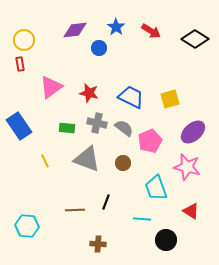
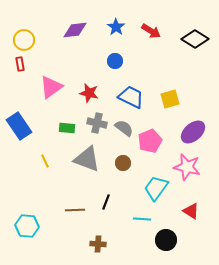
blue circle: moved 16 px right, 13 px down
cyan trapezoid: rotated 56 degrees clockwise
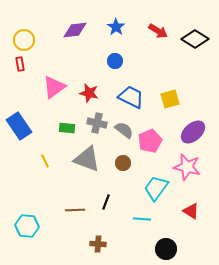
red arrow: moved 7 px right
pink triangle: moved 3 px right
gray semicircle: moved 2 px down
black circle: moved 9 px down
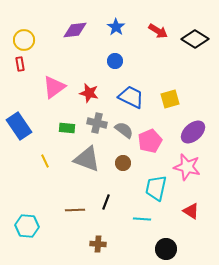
cyan trapezoid: rotated 24 degrees counterclockwise
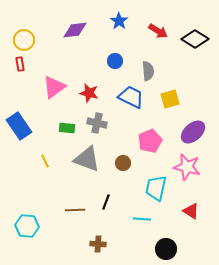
blue star: moved 3 px right, 6 px up
gray semicircle: moved 24 px right, 59 px up; rotated 48 degrees clockwise
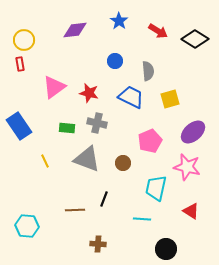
black line: moved 2 px left, 3 px up
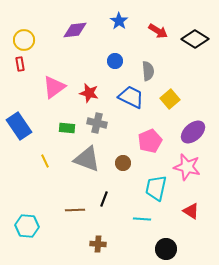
yellow square: rotated 24 degrees counterclockwise
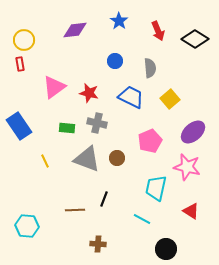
red arrow: rotated 36 degrees clockwise
gray semicircle: moved 2 px right, 3 px up
brown circle: moved 6 px left, 5 px up
cyan line: rotated 24 degrees clockwise
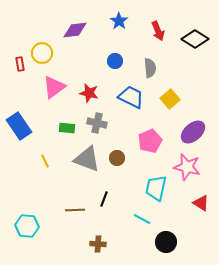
yellow circle: moved 18 px right, 13 px down
red triangle: moved 10 px right, 8 px up
black circle: moved 7 px up
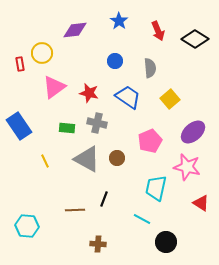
blue trapezoid: moved 3 px left; rotated 8 degrees clockwise
gray triangle: rotated 8 degrees clockwise
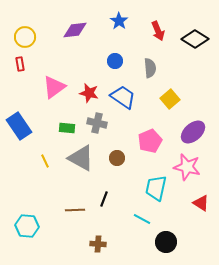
yellow circle: moved 17 px left, 16 px up
blue trapezoid: moved 5 px left
gray triangle: moved 6 px left, 1 px up
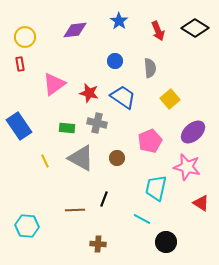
black diamond: moved 11 px up
pink triangle: moved 3 px up
